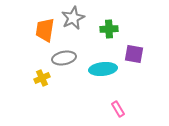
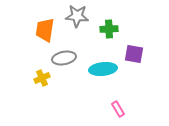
gray star: moved 4 px right, 2 px up; rotated 30 degrees clockwise
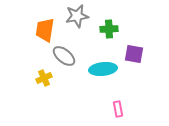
gray star: rotated 15 degrees counterclockwise
gray ellipse: moved 2 px up; rotated 50 degrees clockwise
yellow cross: moved 2 px right
pink rectangle: rotated 21 degrees clockwise
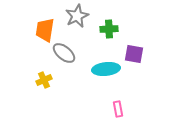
gray star: rotated 15 degrees counterclockwise
gray ellipse: moved 3 px up
cyan ellipse: moved 3 px right
yellow cross: moved 2 px down
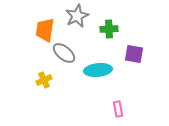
cyan ellipse: moved 8 px left, 1 px down
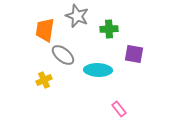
gray star: rotated 25 degrees counterclockwise
gray ellipse: moved 1 px left, 2 px down
cyan ellipse: rotated 8 degrees clockwise
pink rectangle: moved 1 px right; rotated 28 degrees counterclockwise
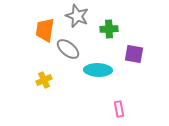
gray ellipse: moved 5 px right, 6 px up
pink rectangle: rotated 28 degrees clockwise
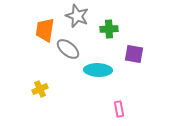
yellow cross: moved 4 px left, 9 px down
